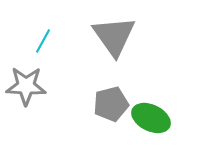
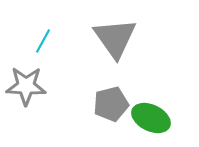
gray triangle: moved 1 px right, 2 px down
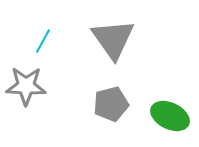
gray triangle: moved 2 px left, 1 px down
green ellipse: moved 19 px right, 2 px up
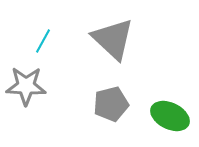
gray triangle: rotated 12 degrees counterclockwise
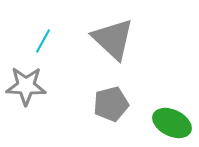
green ellipse: moved 2 px right, 7 px down
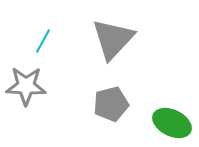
gray triangle: rotated 30 degrees clockwise
